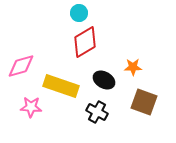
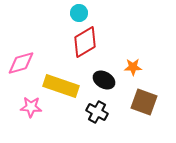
pink diamond: moved 3 px up
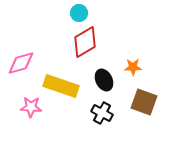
black ellipse: rotated 35 degrees clockwise
black cross: moved 5 px right, 1 px down
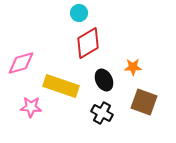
red diamond: moved 3 px right, 1 px down
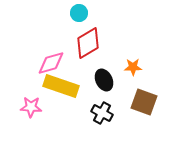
pink diamond: moved 30 px right
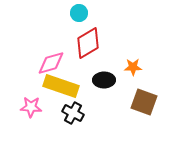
black ellipse: rotated 65 degrees counterclockwise
black cross: moved 29 px left
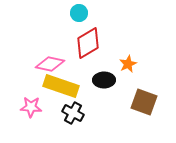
pink diamond: moved 1 px left, 1 px down; rotated 28 degrees clockwise
orange star: moved 5 px left, 3 px up; rotated 24 degrees counterclockwise
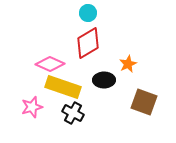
cyan circle: moved 9 px right
pink diamond: rotated 12 degrees clockwise
yellow rectangle: moved 2 px right, 1 px down
pink star: moved 1 px right; rotated 20 degrees counterclockwise
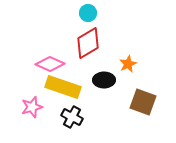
brown square: moved 1 px left
black cross: moved 1 px left, 4 px down
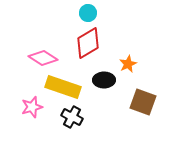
pink diamond: moved 7 px left, 6 px up; rotated 8 degrees clockwise
